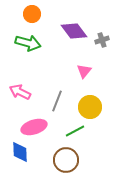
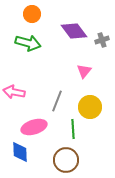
pink arrow: moved 6 px left; rotated 15 degrees counterclockwise
green line: moved 2 px left, 2 px up; rotated 66 degrees counterclockwise
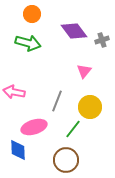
green line: rotated 42 degrees clockwise
blue diamond: moved 2 px left, 2 px up
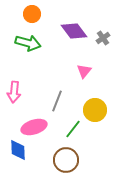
gray cross: moved 1 px right, 2 px up; rotated 16 degrees counterclockwise
pink arrow: rotated 95 degrees counterclockwise
yellow circle: moved 5 px right, 3 px down
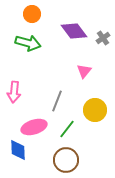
green line: moved 6 px left
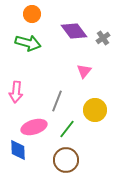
pink arrow: moved 2 px right
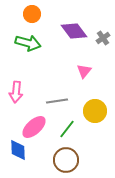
gray line: rotated 60 degrees clockwise
yellow circle: moved 1 px down
pink ellipse: rotated 25 degrees counterclockwise
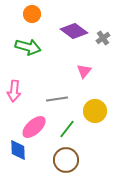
purple diamond: rotated 16 degrees counterclockwise
green arrow: moved 4 px down
pink arrow: moved 2 px left, 1 px up
gray line: moved 2 px up
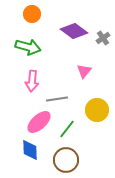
pink arrow: moved 18 px right, 10 px up
yellow circle: moved 2 px right, 1 px up
pink ellipse: moved 5 px right, 5 px up
blue diamond: moved 12 px right
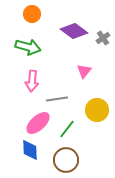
pink ellipse: moved 1 px left, 1 px down
